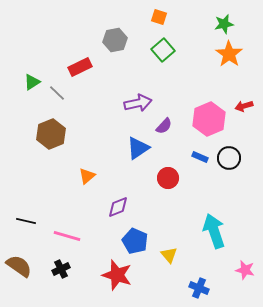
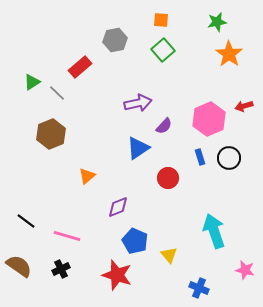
orange square: moved 2 px right, 3 px down; rotated 14 degrees counterclockwise
green star: moved 7 px left, 2 px up
red rectangle: rotated 15 degrees counterclockwise
blue rectangle: rotated 49 degrees clockwise
black line: rotated 24 degrees clockwise
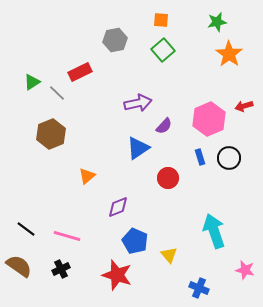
red rectangle: moved 5 px down; rotated 15 degrees clockwise
black line: moved 8 px down
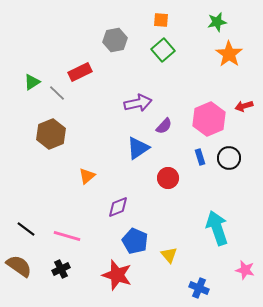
cyan arrow: moved 3 px right, 3 px up
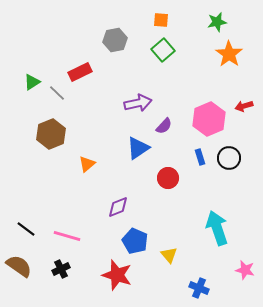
orange triangle: moved 12 px up
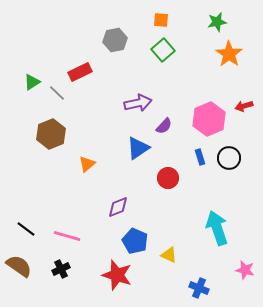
yellow triangle: rotated 24 degrees counterclockwise
